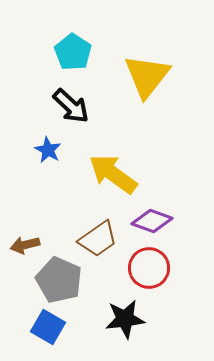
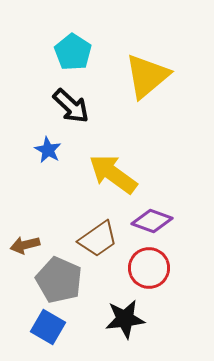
yellow triangle: rotated 12 degrees clockwise
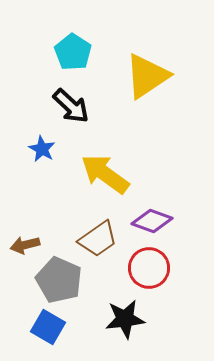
yellow triangle: rotated 6 degrees clockwise
blue star: moved 6 px left, 1 px up
yellow arrow: moved 8 px left
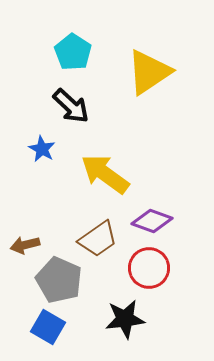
yellow triangle: moved 2 px right, 4 px up
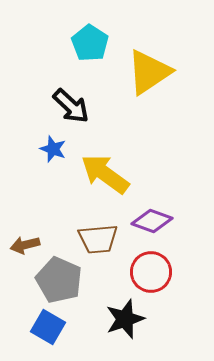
cyan pentagon: moved 17 px right, 9 px up
blue star: moved 11 px right; rotated 8 degrees counterclockwise
brown trapezoid: rotated 30 degrees clockwise
red circle: moved 2 px right, 4 px down
black star: rotated 12 degrees counterclockwise
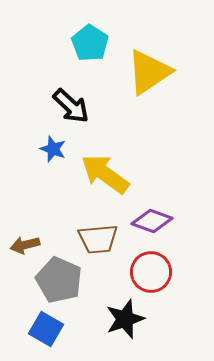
blue square: moved 2 px left, 2 px down
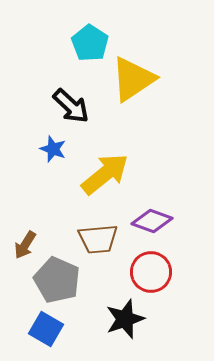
yellow triangle: moved 16 px left, 7 px down
yellow arrow: rotated 105 degrees clockwise
brown arrow: rotated 44 degrees counterclockwise
gray pentagon: moved 2 px left
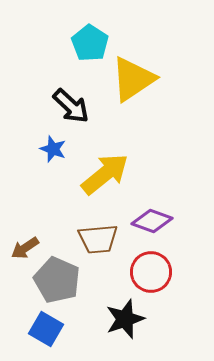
brown arrow: moved 3 px down; rotated 24 degrees clockwise
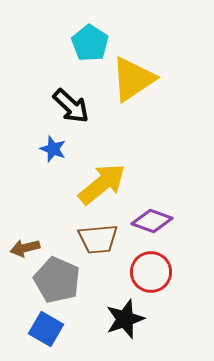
yellow arrow: moved 3 px left, 10 px down
brown arrow: rotated 20 degrees clockwise
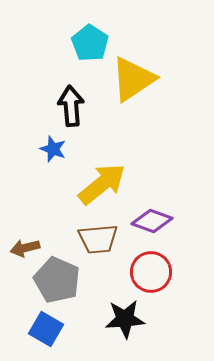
black arrow: rotated 138 degrees counterclockwise
black star: rotated 15 degrees clockwise
